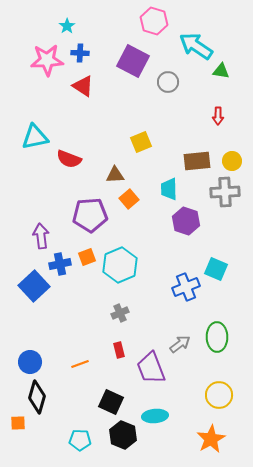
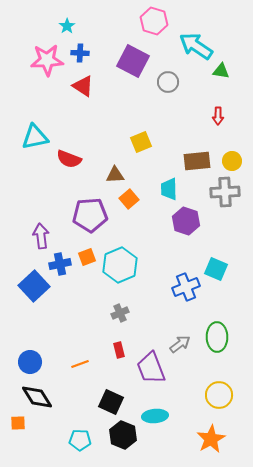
black diamond at (37, 397): rotated 48 degrees counterclockwise
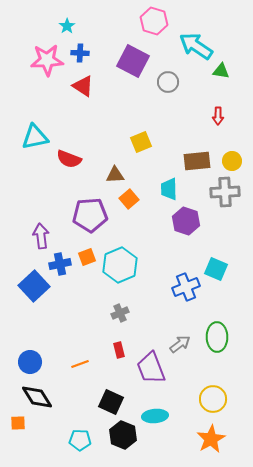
yellow circle at (219, 395): moved 6 px left, 4 px down
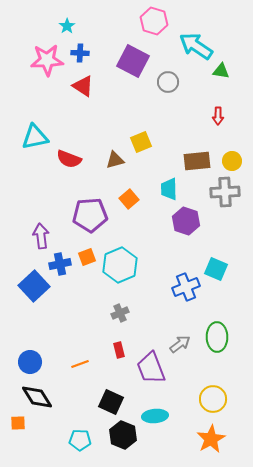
brown triangle at (115, 175): moved 15 px up; rotated 12 degrees counterclockwise
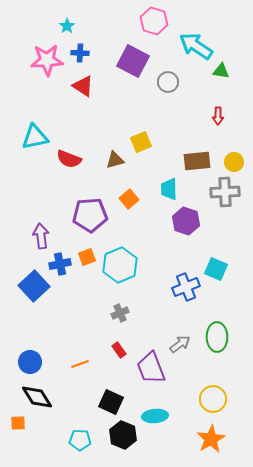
yellow circle at (232, 161): moved 2 px right, 1 px down
red rectangle at (119, 350): rotated 21 degrees counterclockwise
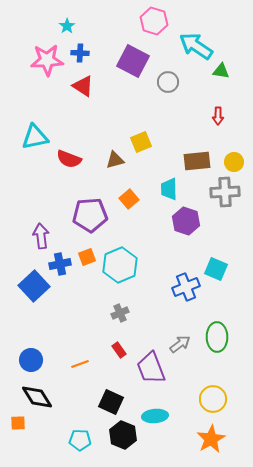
blue circle at (30, 362): moved 1 px right, 2 px up
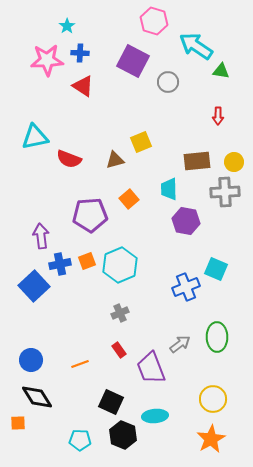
purple hexagon at (186, 221): rotated 8 degrees counterclockwise
orange square at (87, 257): moved 4 px down
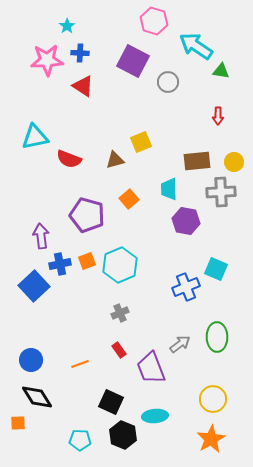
gray cross at (225, 192): moved 4 px left
purple pentagon at (90, 215): moved 3 px left; rotated 20 degrees clockwise
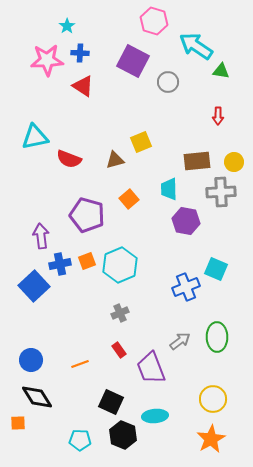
gray arrow at (180, 344): moved 3 px up
